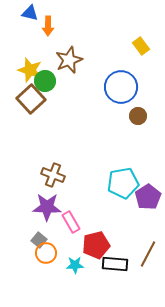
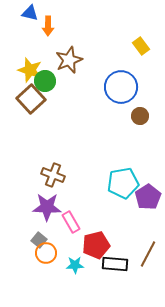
brown circle: moved 2 px right
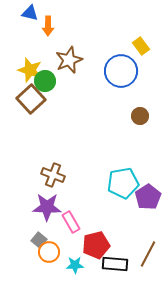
blue circle: moved 16 px up
orange circle: moved 3 px right, 1 px up
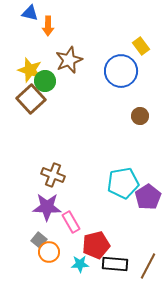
brown line: moved 12 px down
cyan star: moved 5 px right, 1 px up
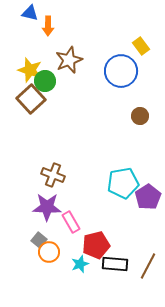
cyan star: rotated 18 degrees counterclockwise
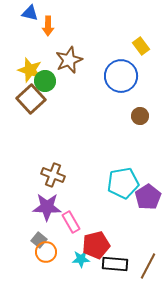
blue circle: moved 5 px down
orange circle: moved 3 px left
cyan star: moved 1 px right, 5 px up; rotated 18 degrees clockwise
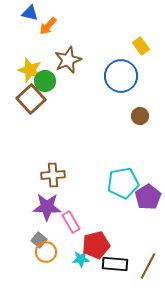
orange arrow: rotated 42 degrees clockwise
brown star: moved 1 px left
brown cross: rotated 25 degrees counterclockwise
